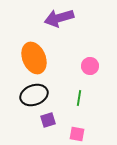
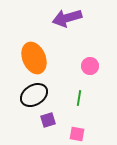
purple arrow: moved 8 px right
black ellipse: rotated 12 degrees counterclockwise
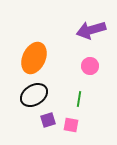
purple arrow: moved 24 px right, 12 px down
orange ellipse: rotated 48 degrees clockwise
green line: moved 1 px down
pink square: moved 6 px left, 9 px up
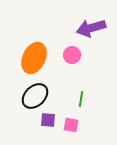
purple arrow: moved 2 px up
pink circle: moved 18 px left, 11 px up
black ellipse: moved 1 px right, 1 px down; rotated 12 degrees counterclockwise
green line: moved 2 px right
purple square: rotated 21 degrees clockwise
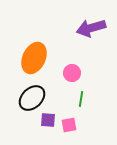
pink circle: moved 18 px down
black ellipse: moved 3 px left, 2 px down
pink square: moved 2 px left; rotated 21 degrees counterclockwise
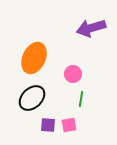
pink circle: moved 1 px right, 1 px down
purple square: moved 5 px down
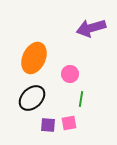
pink circle: moved 3 px left
pink square: moved 2 px up
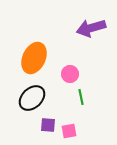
green line: moved 2 px up; rotated 21 degrees counterclockwise
pink square: moved 8 px down
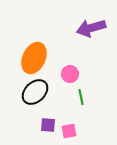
black ellipse: moved 3 px right, 6 px up
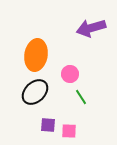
orange ellipse: moved 2 px right, 3 px up; rotated 16 degrees counterclockwise
green line: rotated 21 degrees counterclockwise
pink square: rotated 14 degrees clockwise
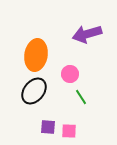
purple arrow: moved 4 px left, 6 px down
black ellipse: moved 1 px left, 1 px up; rotated 8 degrees counterclockwise
purple square: moved 2 px down
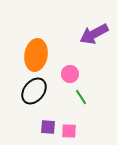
purple arrow: moved 7 px right; rotated 12 degrees counterclockwise
